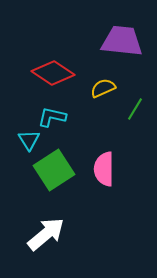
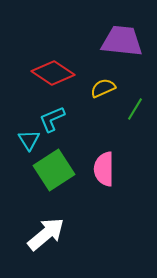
cyan L-shape: moved 2 px down; rotated 36 degrees counterclockwise
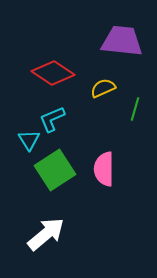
green line: rotated 15 degrees counterclockwise
green square: moved 1 px right
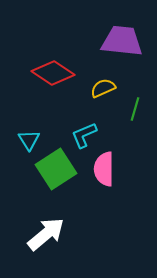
cyan L-shape: moved 32 px right, 16 px down
green square: moved 1 px right, 1 px up
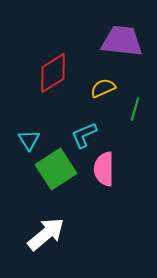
red diamond: rotated 66 degrees counterclockwise
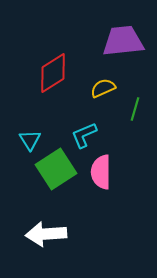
purple trapezoid: moved 1 px right; rotated 12 degrees counterclockwise
cyan triangle: moved 1 px right
pink semicircle: moved 3 px left, 3 px down
white arrow: rotated 144 degrees counterclockwise
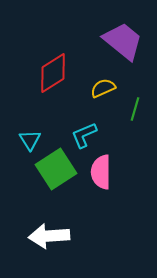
purple trapezoid: rotated 45 degrees clockwise
white arrow: moved 3 px right, 2 px down
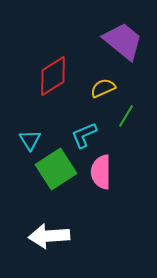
red diamond: moved 3 px down
green line: moved 9 px left, 7 px down; rotated 15 degrees clockwise
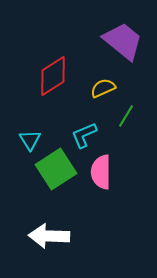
white arrow: rotated 6 degrees clockwise
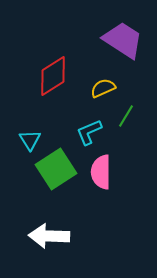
purple trapezoid: moved 1 px up; rotated 6 degrees counterclockwise
cyan L-shape: moved 5 px right, 3 px up
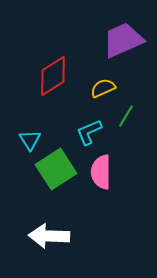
purple trapezoid: rotated 57 degrees counterclockwise
